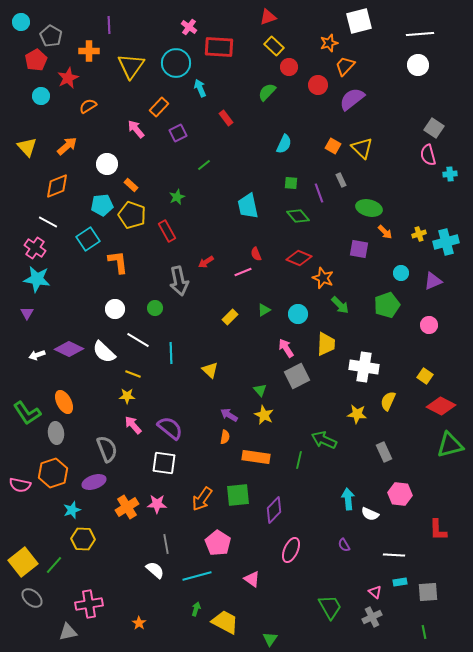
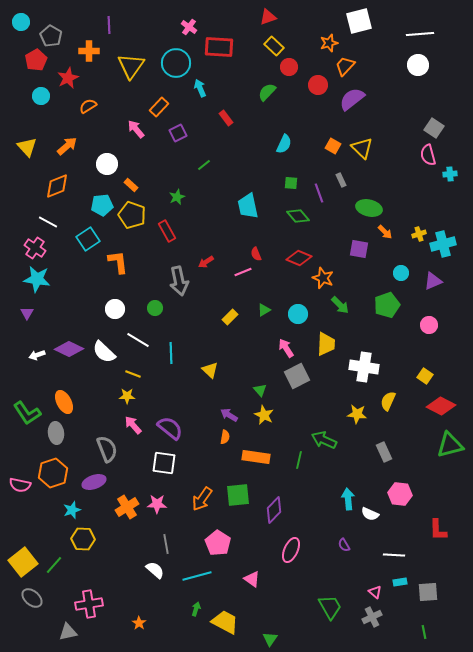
cyan cross at (446, 242): moved 3 px left, 2 px down
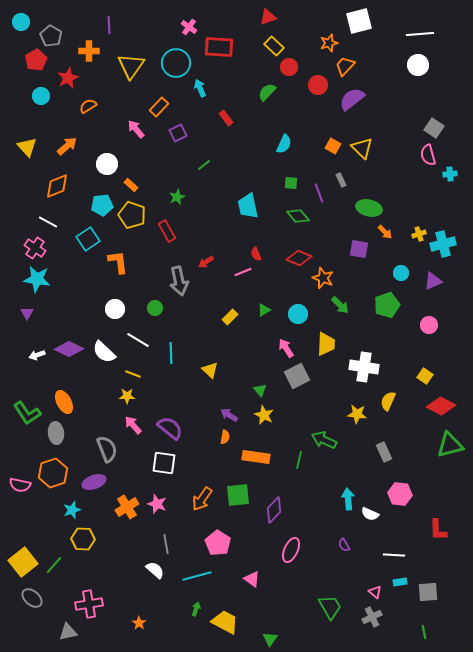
pink star at (157, 504): rotated 18 degrees clockwise
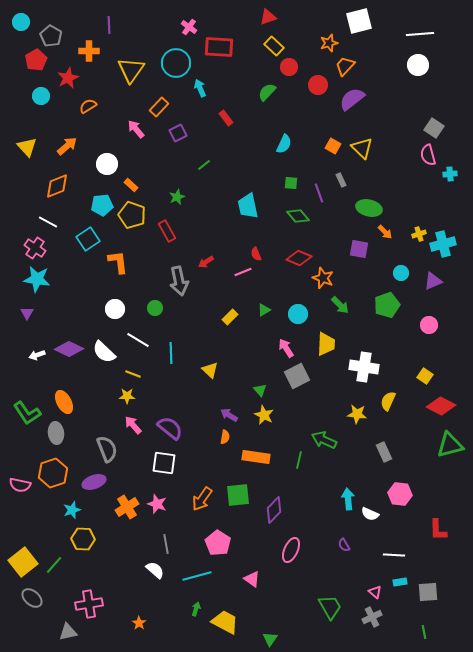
yellow triangle at (131, 66): moved 4 px down
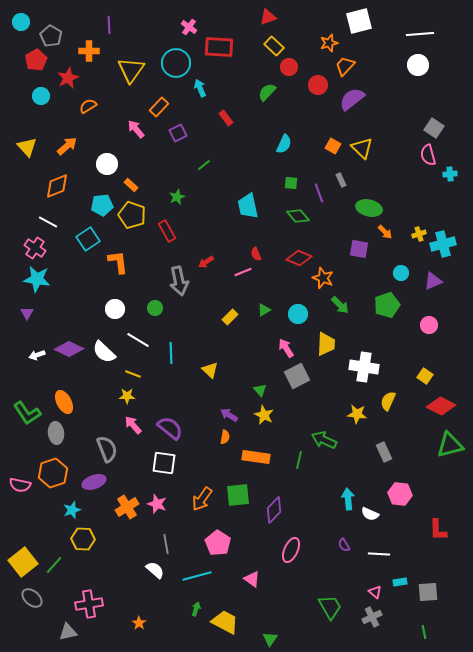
white line at (394, 555): moved 15 px left, 1 px up
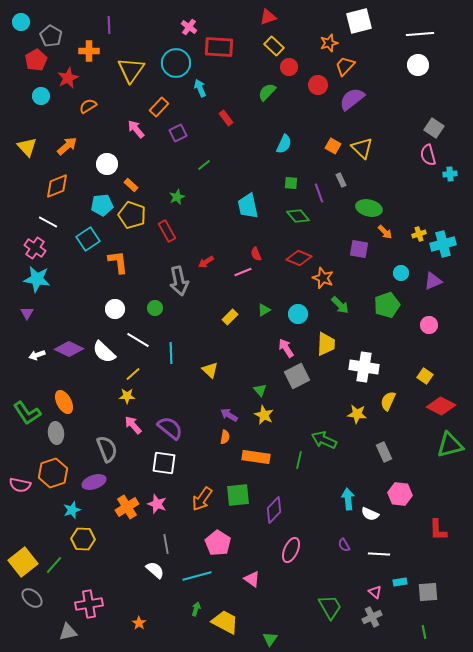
yellow line at (133, 374): rotated 63 degrees counterclockwise
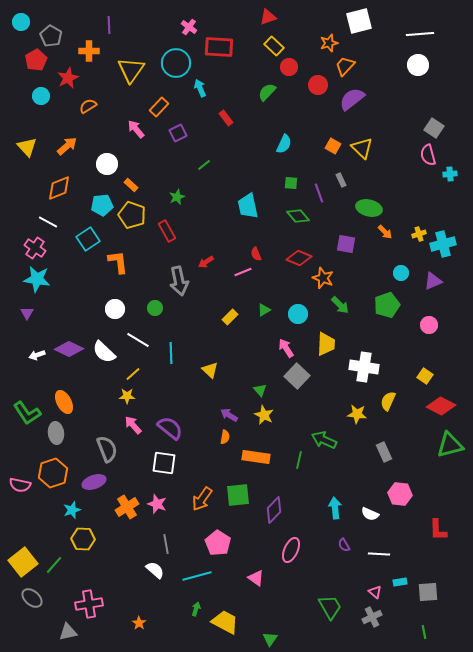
orange diamond at (57, 186): moved 2 px right, 2 px down
purple square at (359, 249): moved 13 px left, 5 px up
gray square at (297, 376): rotated 20 degrees counterclockwise
cyan arrow at (348, 499): moved 13 px left, 9 px down
pink triangle at (252, 579): moved 4 px right, 1 px up
